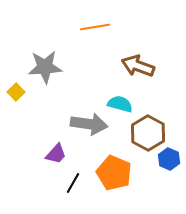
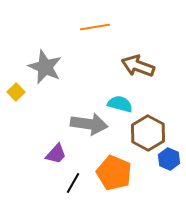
gray star: rotated 28 degrees clockwise
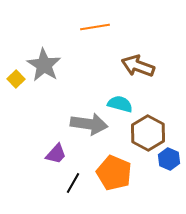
gray star: moved 1 px left, 2 px up; rotated 8 degrees clockwise
yellow square: moved 13 px up
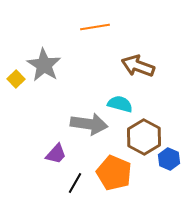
brown hexagon: moved 4 px left, 4 px down
black line: moved 2 px right
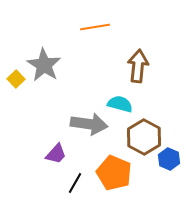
brown arrow: rotated 76 degrees clockwise
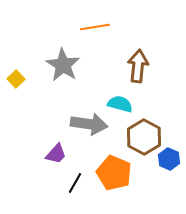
gray star: moved 19 px right
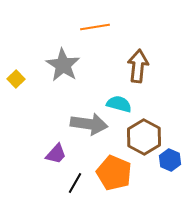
cyan semicircle: moved 1 px left
blue hexagon: moved 1 px right, 1 px down
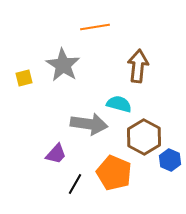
yellow square: moved 8 px right, 1 px up; rotated 30 degrees clockwise
black line: moved 1 px down
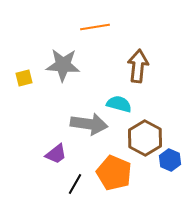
gray star: rotated 28 degrees counterclockwise
brown hexagon: moved 1 px right, 1 px down
purple trapezoid: rotated 10 degrees clockwise
